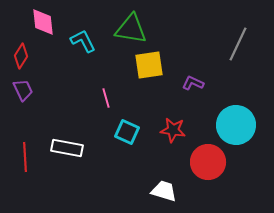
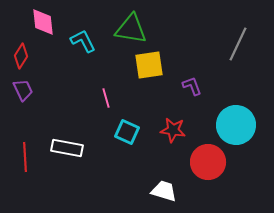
purple L-shape: moved 1 px left, 3 px down; rotated 45 degrees clockwise
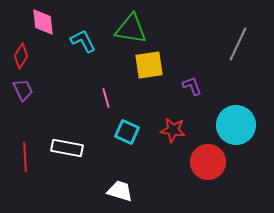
white trapezoid: moved 44 px left
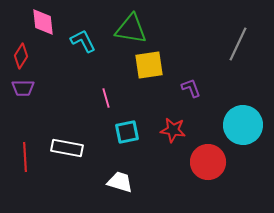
purple L-shape: moved 1 px left, 2 px down
purple trapezoid: moved 2 px up; rotated 115 degrees clockwise
cyan circle: moved 7 px right
cyan square: rotated 35 degrees counterclockwise
white trapezoid: moved 9 px up
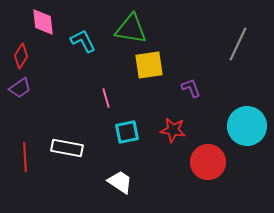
purple trapezoid: moved 3 px left; rotated 35 degrees counterclockwise
cyan circle: moved 4 px right, 1 px down
white trapezoid: rotated 16 degrees clockwise
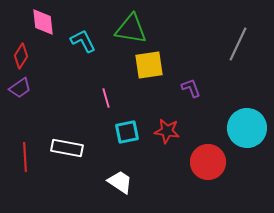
cyan circle: moved 2 px down
red star: moved 6 px left, 1 px down
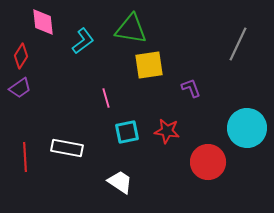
cyan L-shape: rotated 80 degrees clockwise
